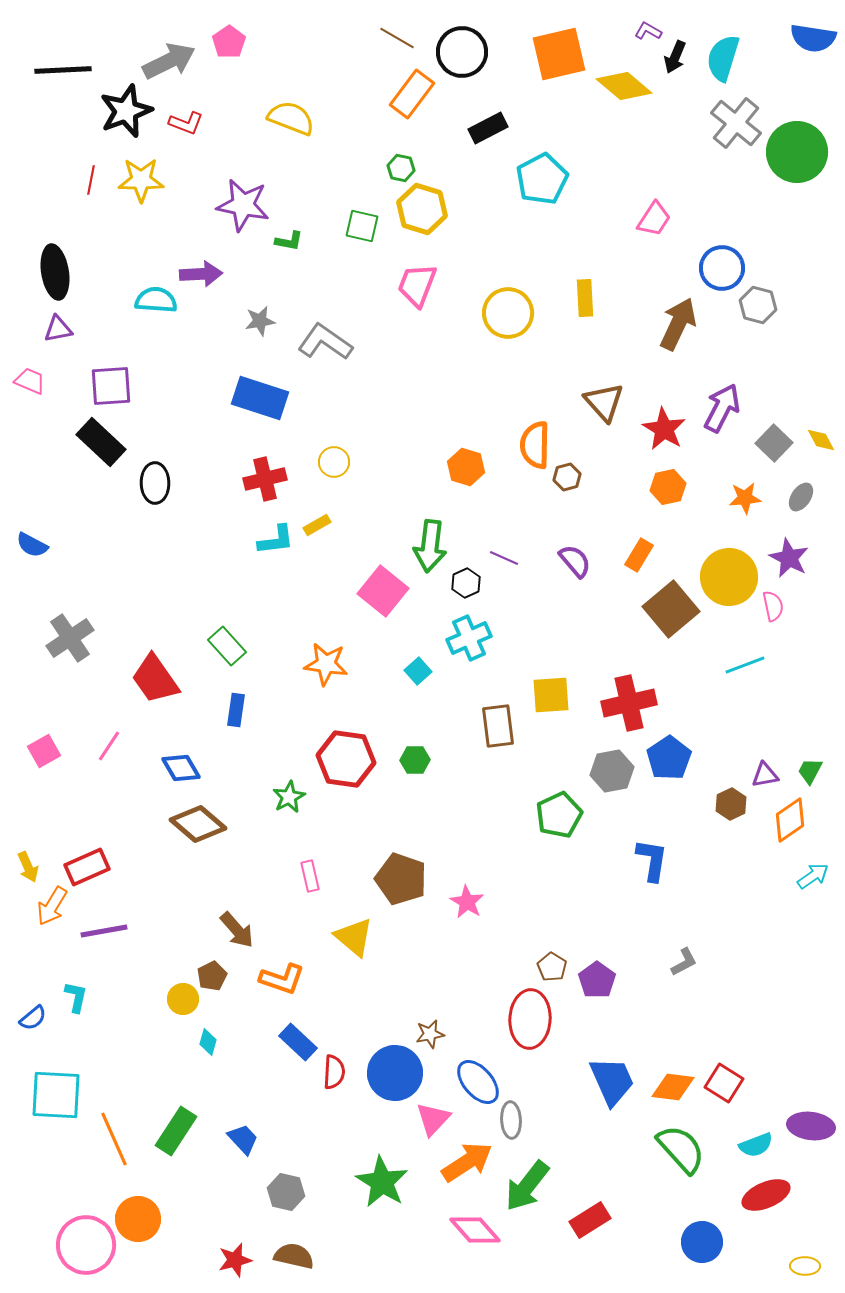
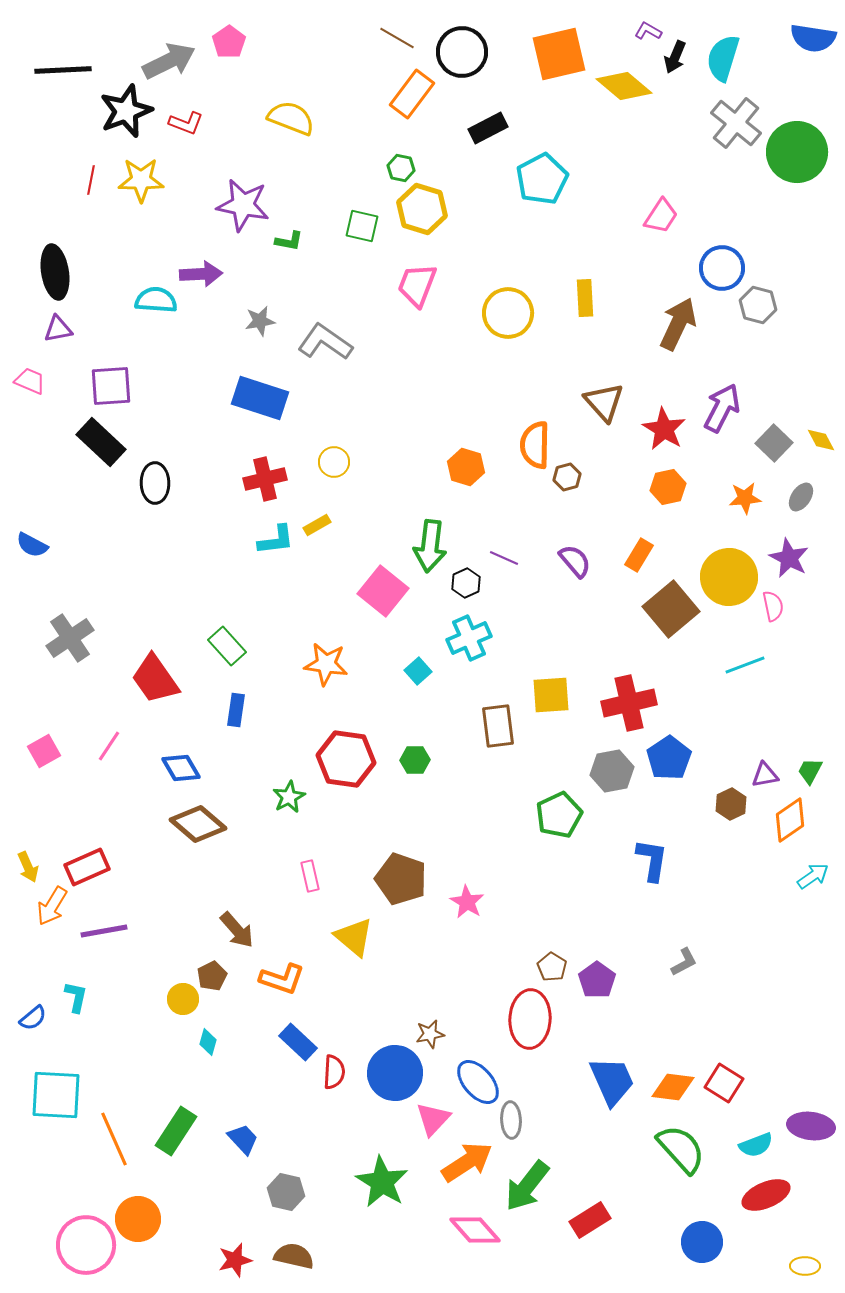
pink trapezoid at (654, 219): moved 7 px right, 3 px up
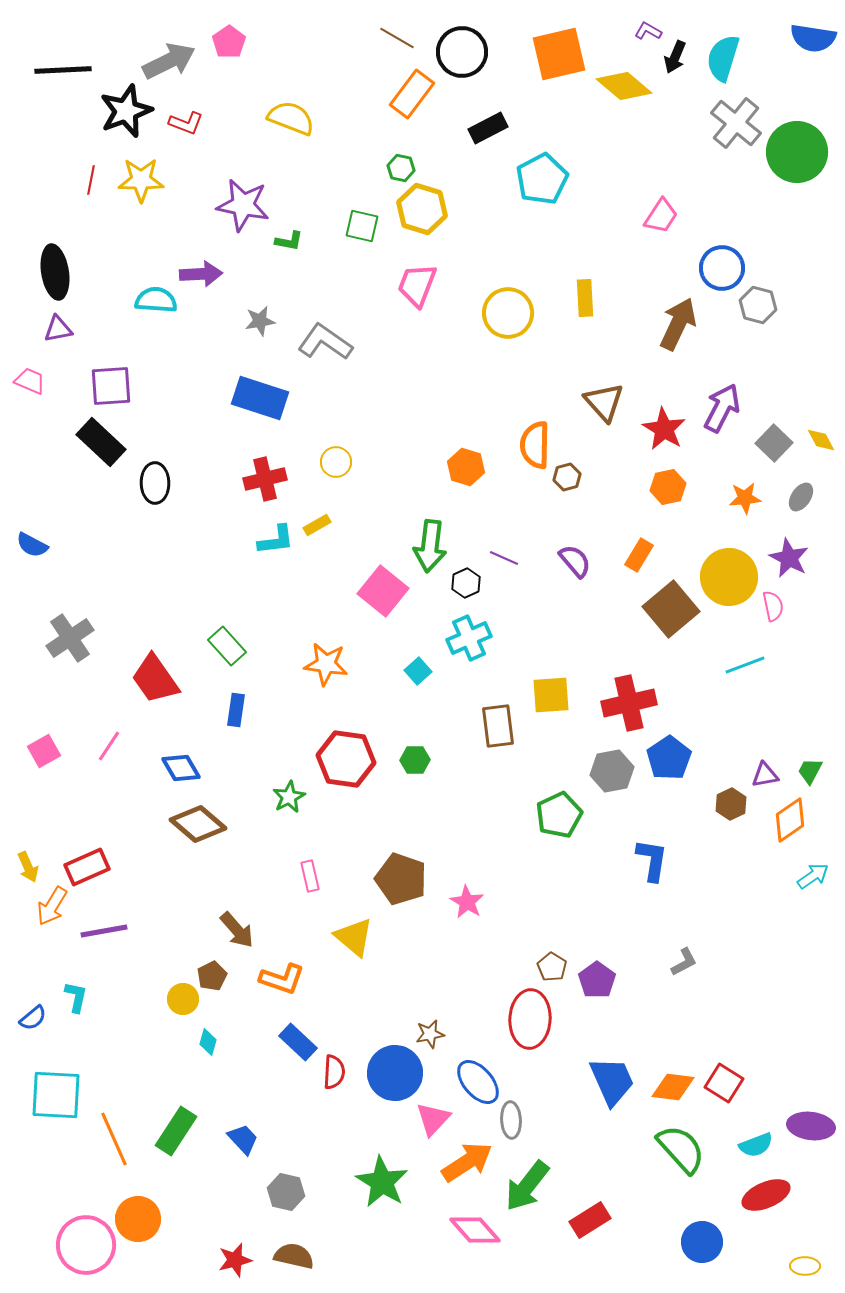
yellow circle at (334, 462): moved 2 px right
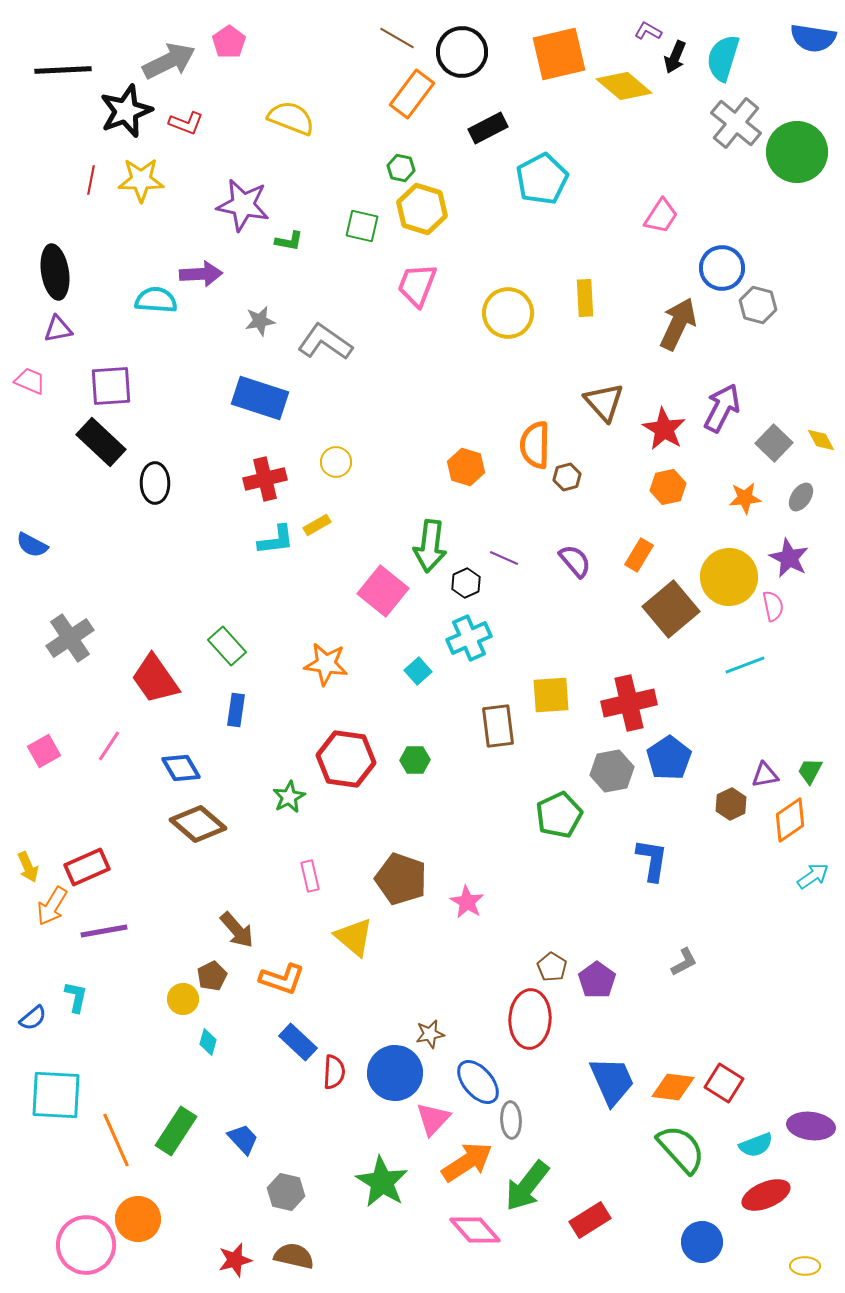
orange line at (114, 1139): moved 2 px right, 1 px down
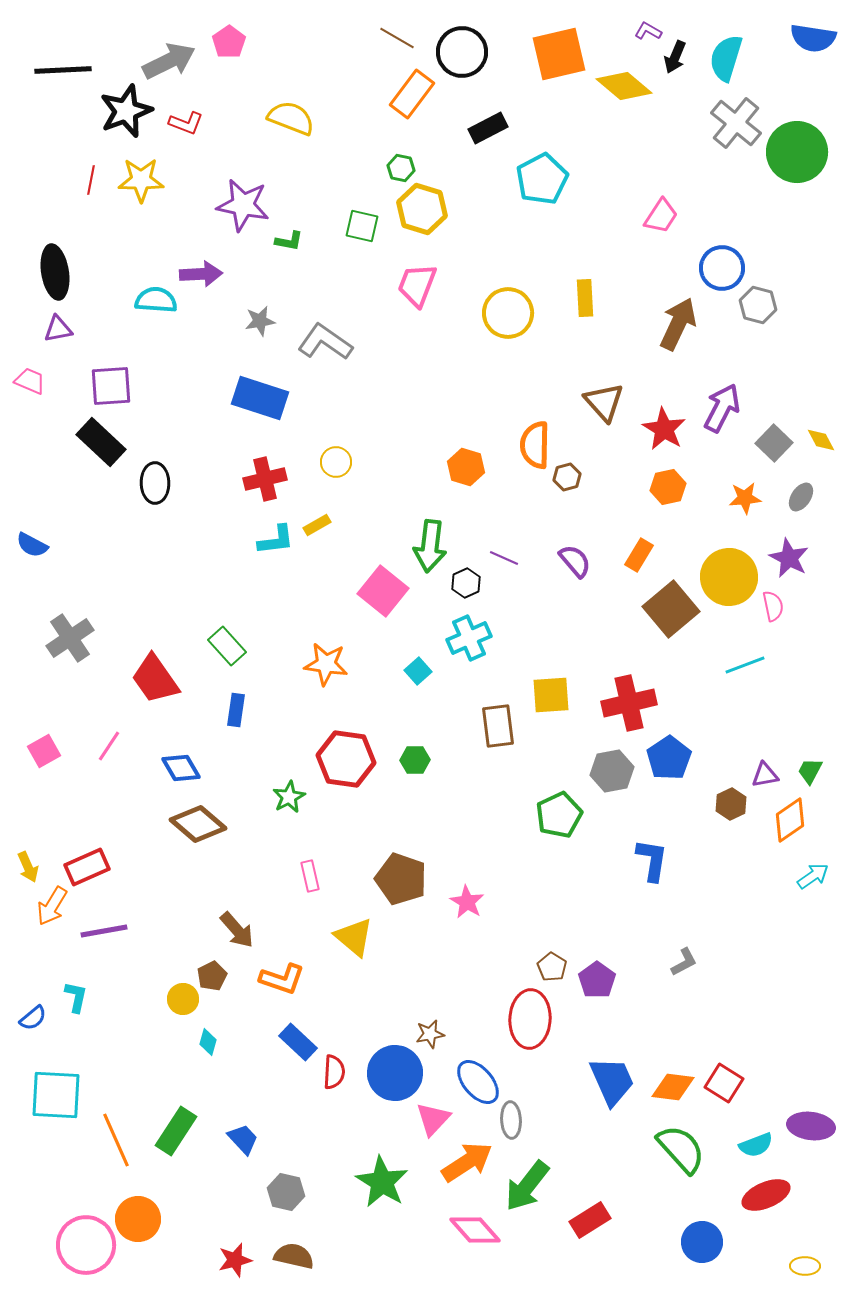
cyan semicircle at (723, 58): moved 3 px right
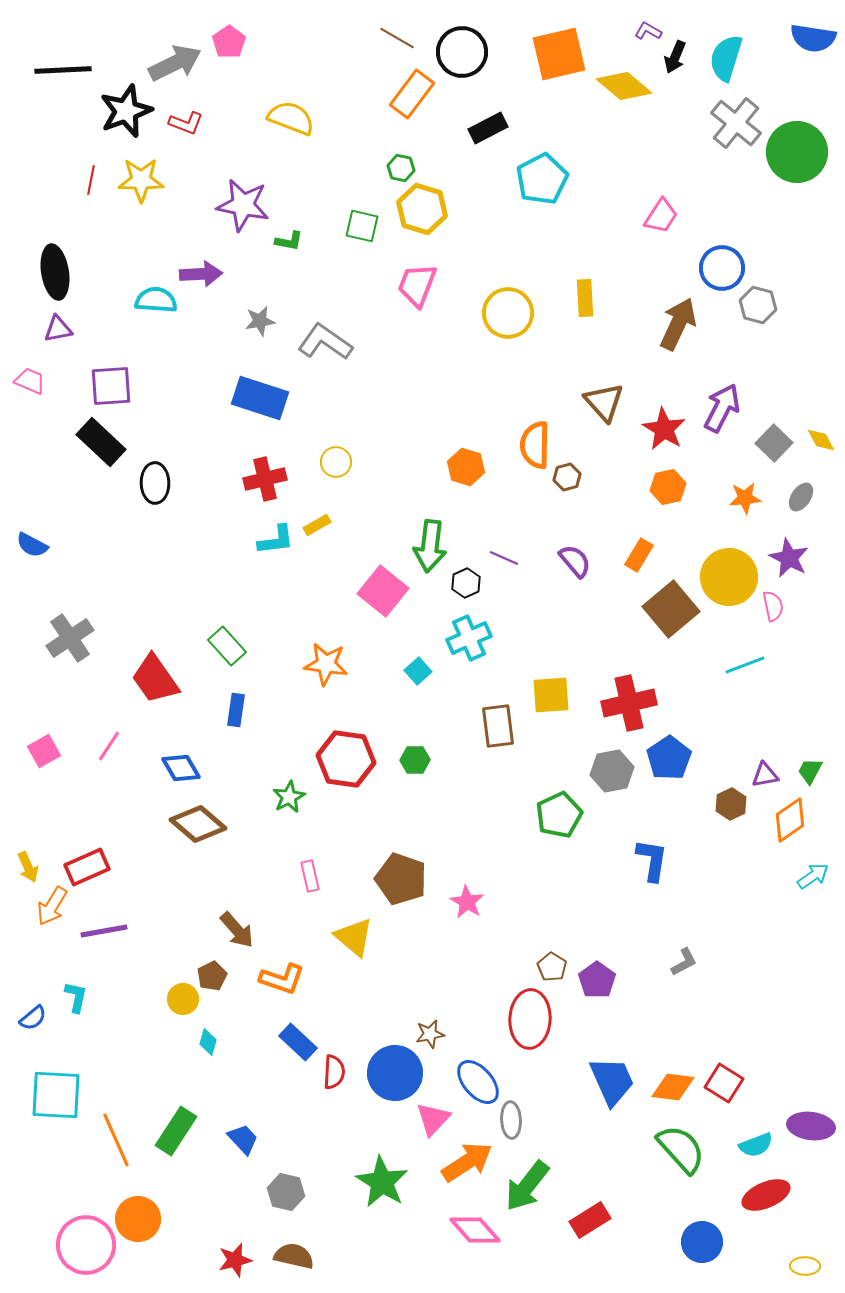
gray arrow at (169, 61): moved 6 px right, 2 px down
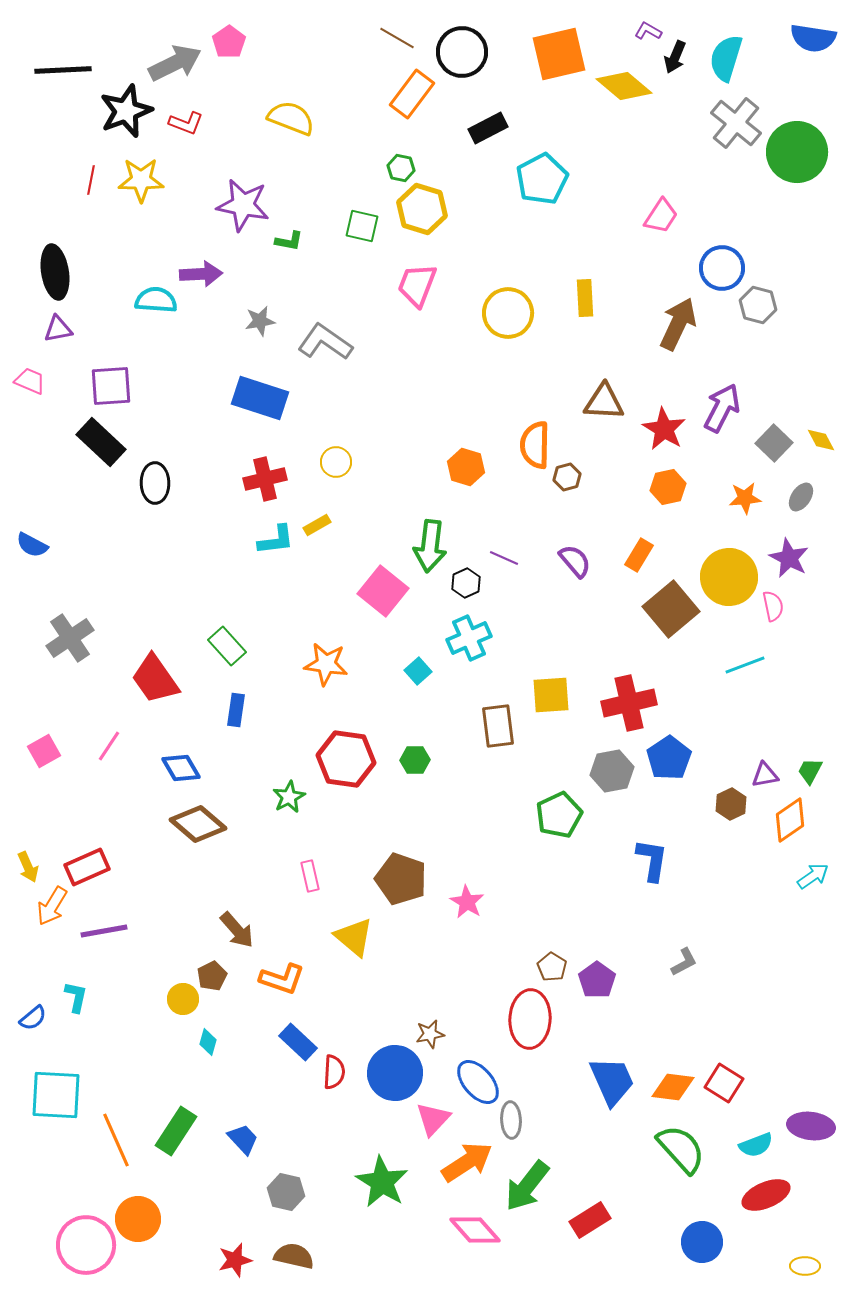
brown triangle at (604, 402): rotated 45 degrees counterclockwise
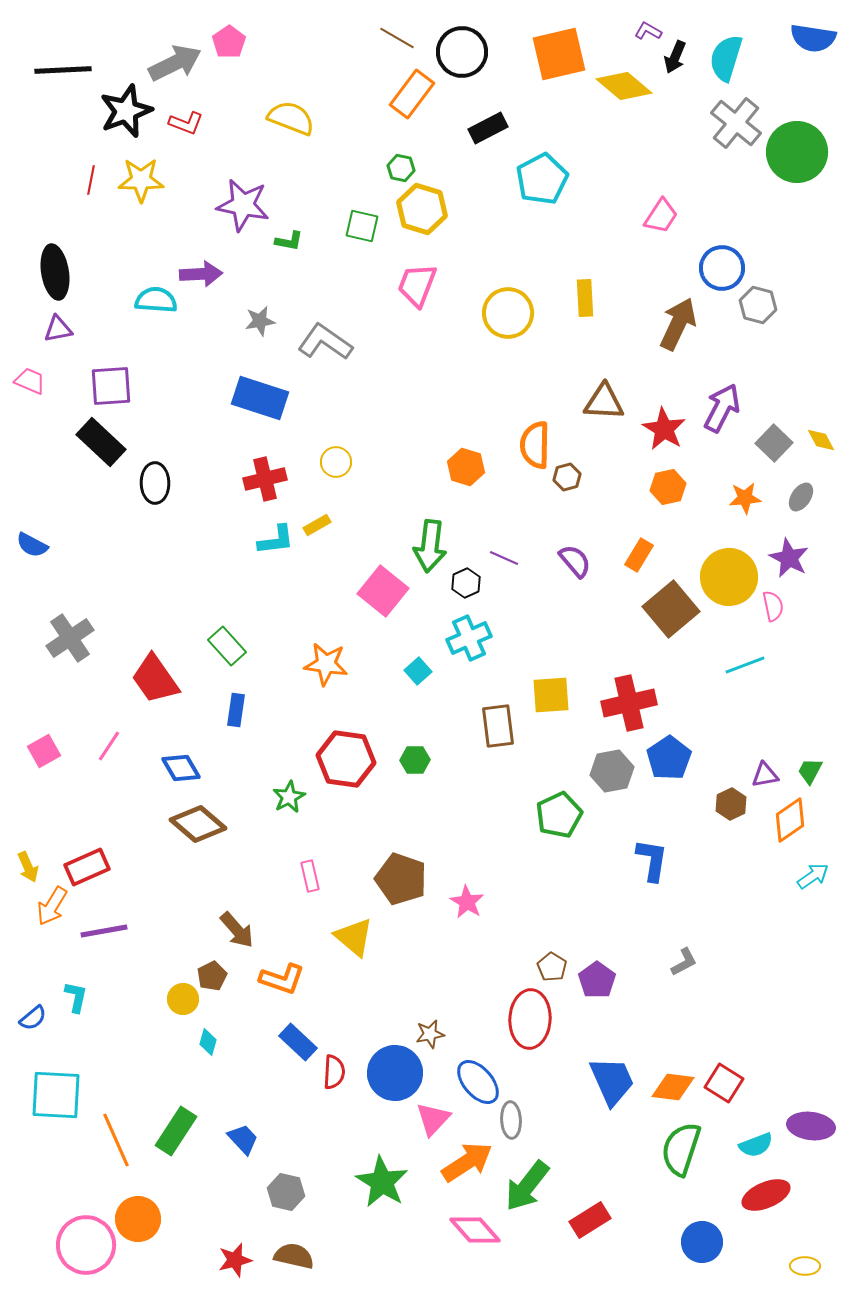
green semicircle at (681, 1149): rotated 120 degrees counterclockwise
